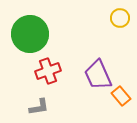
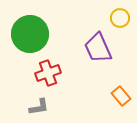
red cross: moved 2 px down
purple trapezoid: moved 27 px up
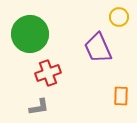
yellow circle: moved 1 px left, 1 px up
orange rectangle: rotated 42 degrees clockwise
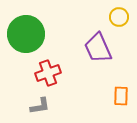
green circle: moved 4 px left
gray L-shape: moved 1 px right, 1 px up
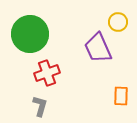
yellow circle: moved 1 px left, 5 px down
green circle: moved 4 px right
red cross: moved 1 px left
gray L-shape: rotated 65 degrees counterclockwise
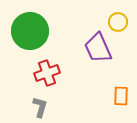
green circle: moved 3 px up
gray L-shape: moved 1 px down
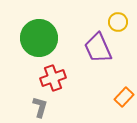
green circle: moved 9 px right, 7 px down
red cross: moved 6 px right, 5 px down
orange rectangle: moved 3 px right, 1 px down; rotated 42 degrees clockwise
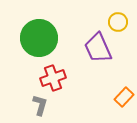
gray L-shape: moved 2 px up
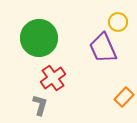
purple trapezoid: moved 5 px right
red cross: rotated 15 degrees counterclockwise
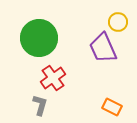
orange rectangle: moved 12 px left, 10 px down; rotated 72 degrees clockwise
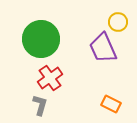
green circle: moved 2 px right, 1 px down
red cross: moved 3 px left
orange rectangle: moved 1 px left, 3 px up
